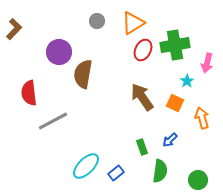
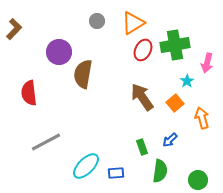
orange square: rotated 24 degrees clockwise
gray line: moved 7 px left, 21 px down
blue rectangle: rotated 35 degrees clockwise
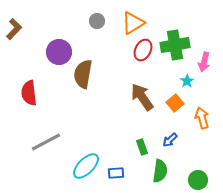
pink arrow: moved 3 px left, 1 px up
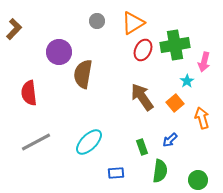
gray line: moved 10 px left
cyan ellipse: moved 3 px right, 24 px up
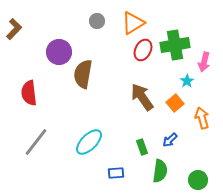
gray line: rotated 24 degrees counterclockwise
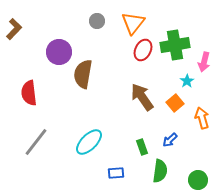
orange triangle: rotated 20 degrees counterclockwise
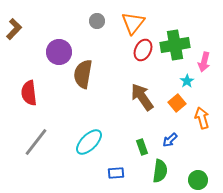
orange square: moved 2 px right
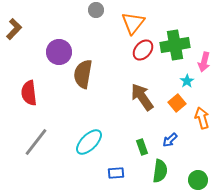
gray circle: moved 1 px left, 11 px up
red ellipse: rotated 15 degrees clockwise
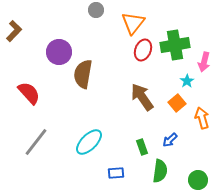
brown L-shape: moved 2 px down
red ellipse: rotated 20 degrees counterclockwise
red semicircle: rotated 145 degrees clockwise
